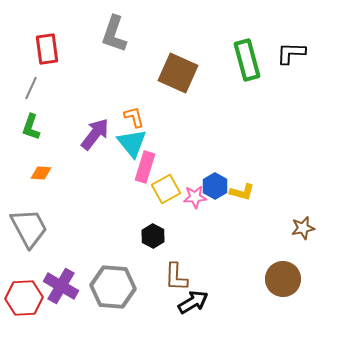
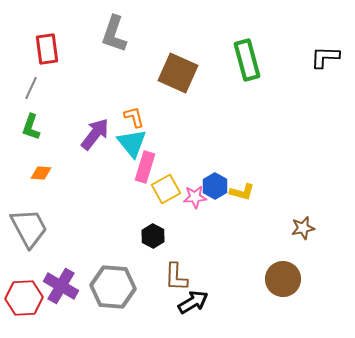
black L-shape: moved 34 px right, 4 px down
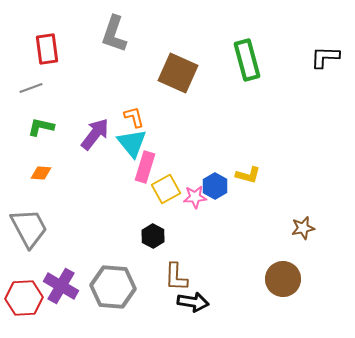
gray line: rotated 45 degrees clockwise
green L-shape: moved 10 px right; rotated 84 degrees clockwise
yellow L-shape: moved 6 px right, 17 px up
black arrow: rotated 40 degrees clockwise
